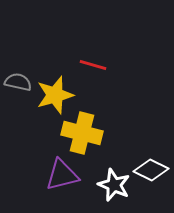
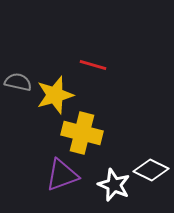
purple triangle: rotated 6 degrees counterclockwise
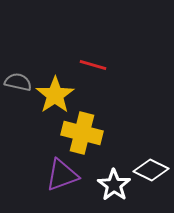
yellow star: rotated 18 degrees counterclockwise
white star: rotated 12 degrees clockwise
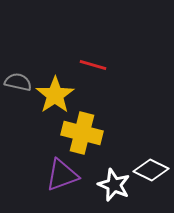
white star: rotated 12 degrees counterclockwise
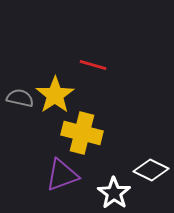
gray semicircle: moved 2 px right, 16 px down
white star: moved 8 px down; rotated 12 degrees clockwise
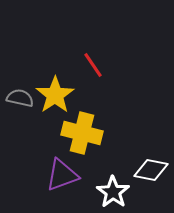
red line: rotated 40 degrees clockwise
white diamond: rotated 16 degrees counterclockwise
white star: moved 1 px left, 1 px up
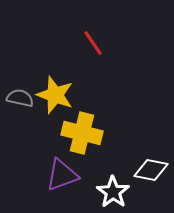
red line: moved 22 px up
yellow star: rotated 18 degrees counterclockwise
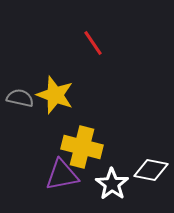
yellow cross: moved 14 px down
purple triangle: rotated 9 degrees clockwise
white star: moved 1 px left, 8 px up
